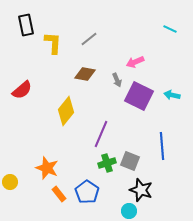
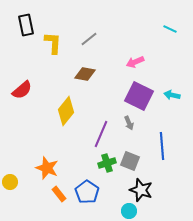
gray arrow: moved 12 px right, 43 px down
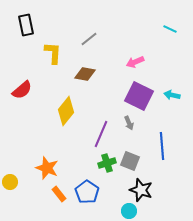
yellow L-shape: moved 10 px down
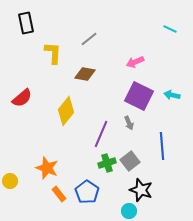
black rectangle: moved 2 px up
red semicircle: moved 8 px down
gray square: rotated 30 degrees clockwise
yellow circle: moved 1 px up
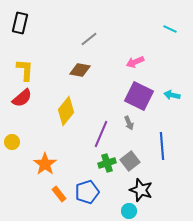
black rectangle: moved 6 px left; rotated 25 degrees clockwise
yellow L-shape: moved 28 px left, 17 px down
brown diamond: moved 5 px left, 4 px up
orange star: moved 2 px left, 4 px up; rotated 15 degrees clockwise
yellow circle: moved 2 px right, 39 px up
blue pentagon: rotated 20 degrees clockwise
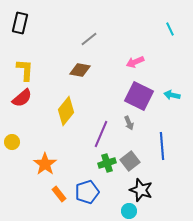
cyan line: rotated 40 degrees clockwise
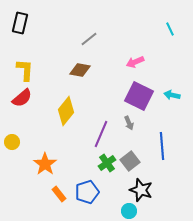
green cross: rotated 18 degrees counterclockwise
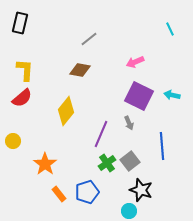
yellow circle: moved 1 px right, 1 px up
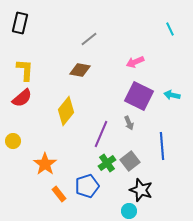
blue pentagon: moved 6 px up
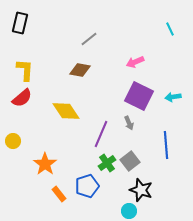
cyan arrow: moved 1 px right, 2 px down; rotated 21 degrees counterclockwise
yellow diamond: rotated 72 degrees counterclockwise
blue line: moved 4 px right, 1 px up
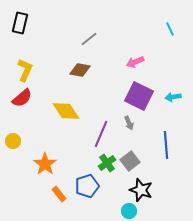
yellow L-shape: rotated 20 degrees clockwise
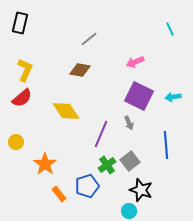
yellow circle: moved 3 px right, 1 px down
green cross: moved 2 px down
